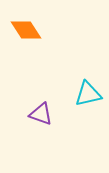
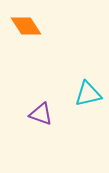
orange diamond: moved 4 px up
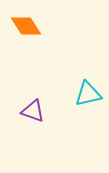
purple triangle: moved 8 px left, 3 px up
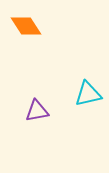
purple triangle: moved 4 px right; rotated 30 degrees counterclockwise
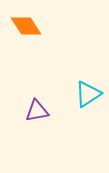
cyan triangle: rotated 20 degrees counterclockwise
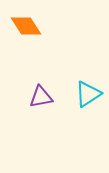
purple triangle: moved 4 px right, 14 px up
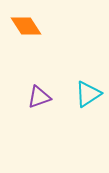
purple triangle: moved 2 px left; rotated 10 degrees counterclockwise
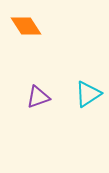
purple triangle: moved 1 px left
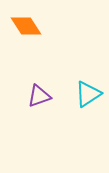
purple triangle: moved 1 px right, 1 px up
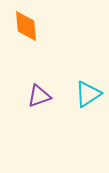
orange diamond: rotated 28 degrees clockwise
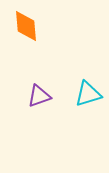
cyan triangle: rotated 16 degrees clockwise
